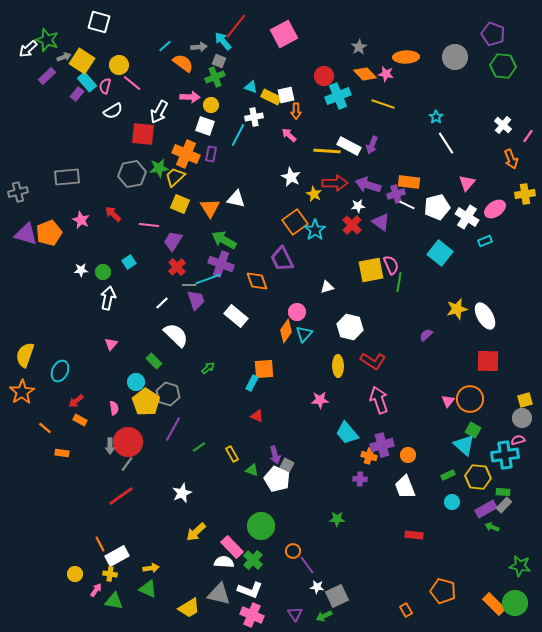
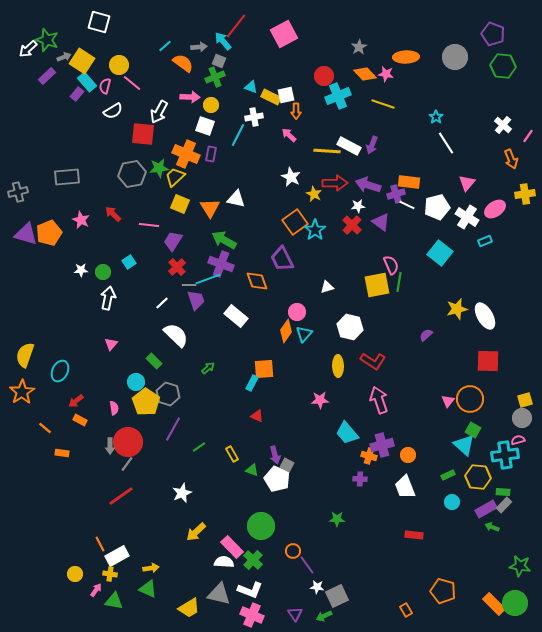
yellow square at (371, 270): moved 6 px right, 15 px down
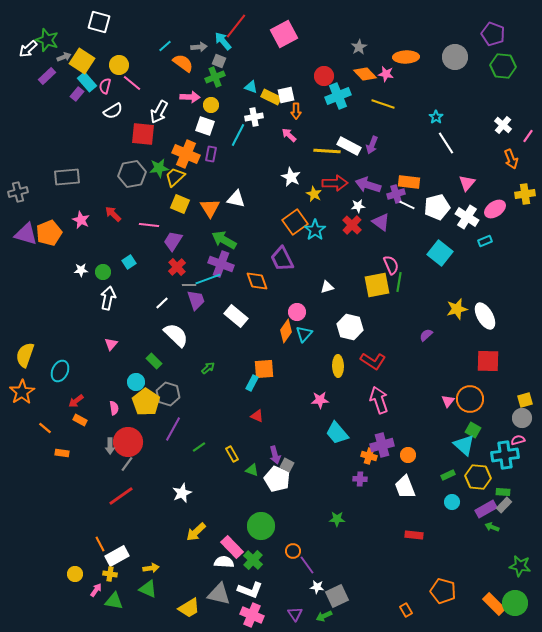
cyan trapezoid at (347, 433): moved 10 px left
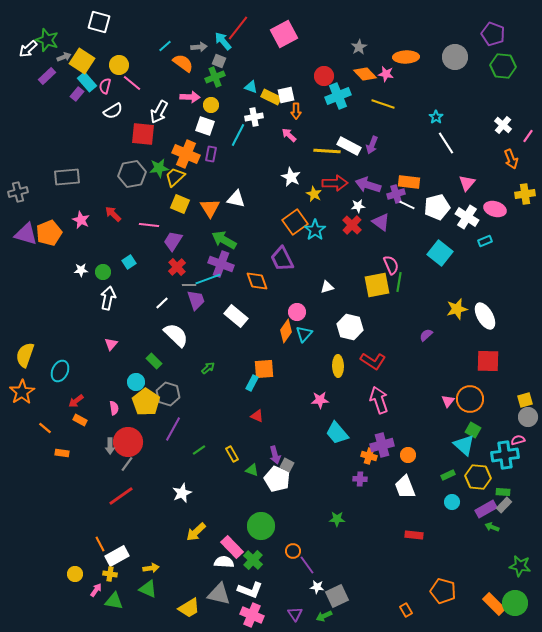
red line at (236, 26): moved 2 px right, 2 px down
pink ellipse at (495, 209): rotated 50 degrees clockwise
gray circle at (522, 418): moved 6 px right, 1 px up
green line at (199, 447): moved 3 px down
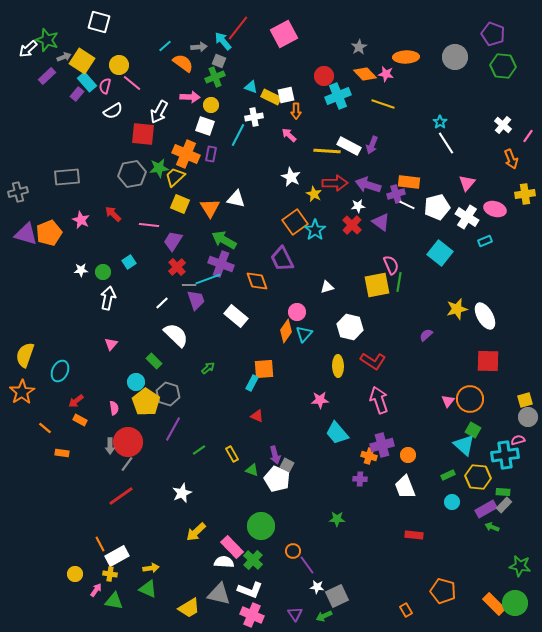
cyan star at (436, 117): moved 4 px right, 5 px down
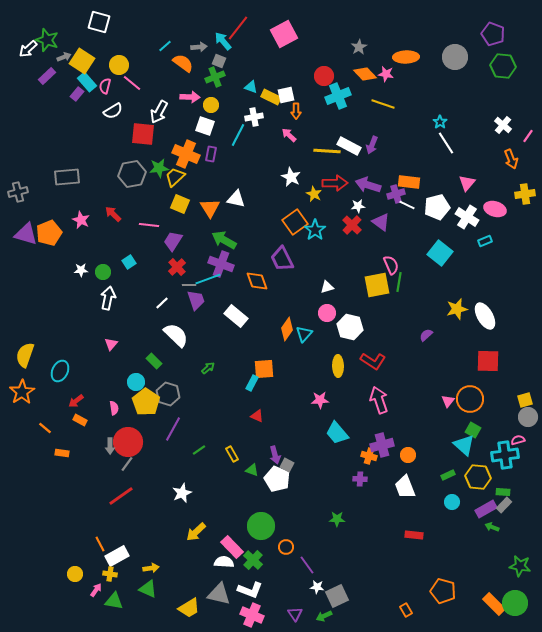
pink circle at (297, 312): moved 30 px right, 1 px down
orange diamond at (286, 331): moved 1 px right, 2 px up
orange circle at (293, 551): moved 7 px left, 4 px up
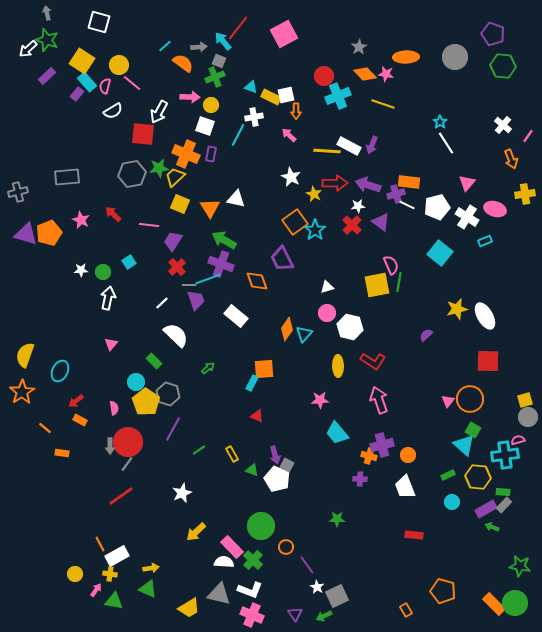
gray arrow at (64, 57): moved 17 px left, 44 px up; rotated 80 degrees counterclockwise
white star at (317, 587): rotated 24 degrees clockwise
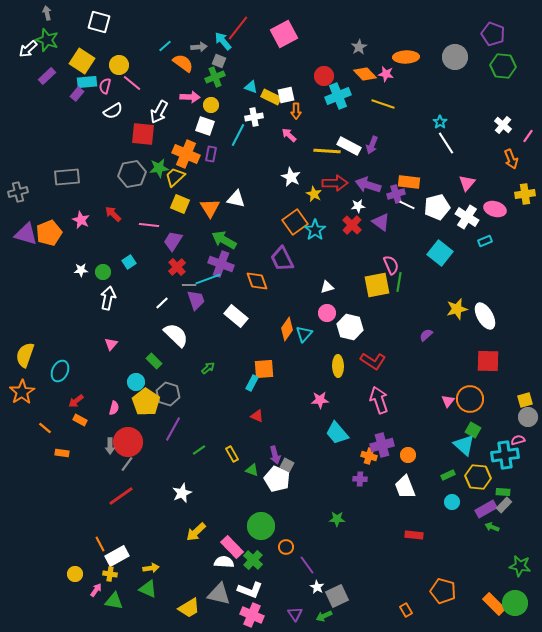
cyan rectangle at (87, 82): rotated 54 degrees counterclockwise
pink semicircle at (114, 408): rotated 24 degrees clockwise
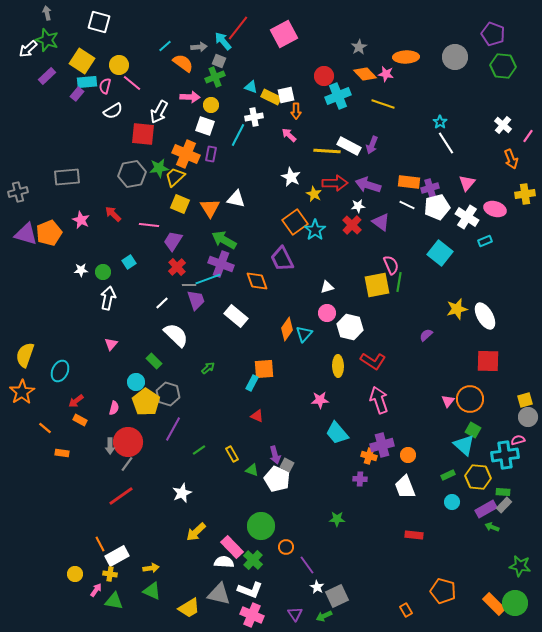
purple cross at (396, 194): moved 34 px right, 6 px up
green triangle at (148, 589): moved 4 px right, 2 px down
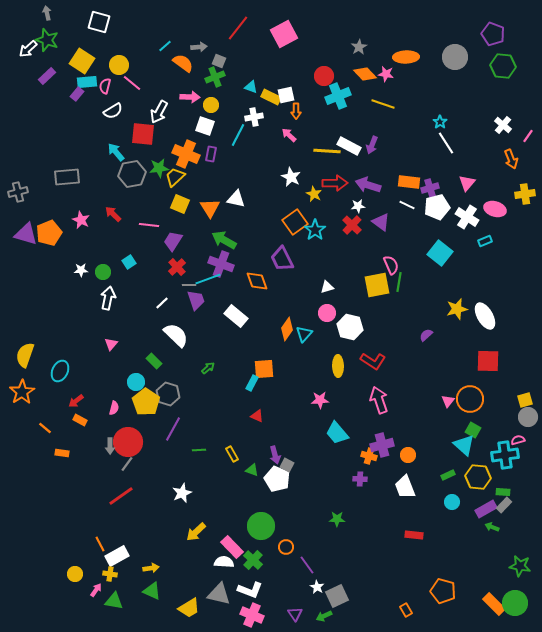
cyan arrow at (223, 41): moved 107 px left, 111 px down
green line at (199, 450): rotated 32 degrees clockwise
